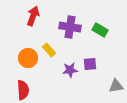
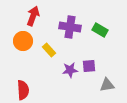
orange circle: moved 5 px left, 17 px up
purple square: moved 1 px left, 2 px down
gray triangle: moved 9 px left, 1 px up
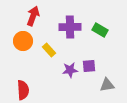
purple cross: rotated 10 degrees counterclockwise
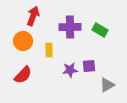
yellow rectangle: rotated 40 degrees clockwise
gray triangle: rotated 21 degrees counterclockwise
red semicircle: moved 15 px up; rotated 48 degrees clockwise
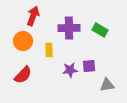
purple cross: moved 1 px left, 1 px down
gray triangle: rotated 21 degrees clockwise
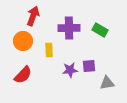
gray triangle: moved 2 px up
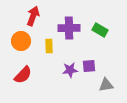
orange circle: moved 2 px left
yellow rectangle: moved 4 px up
gray triangle: moved 1 px left, 2 px down
